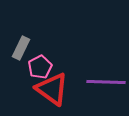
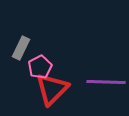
red triangle: rotated 39 degrees clockwise
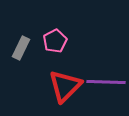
pink pentagon: moved 15 px right, 26 px up
red triangle: moved 13 px right, 3 px up
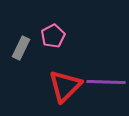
pink pentagon: moved 2 px left, 5 px up
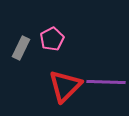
pink pentagon: moved 1 px left, 3 px down
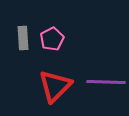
gray rectangle: moved 2 px right, 10 px up; rotated 30 degrees counterclockwise
red triangle: moved 10 px left
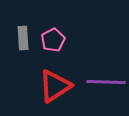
pink pentagon: moved 1 px right, 1 px down
red triangle: rotated 12 degrees clockwise
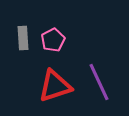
purple line: moved 7 px left; rotated 63 degrees clockwise
red triangle: rotated 15 degrees clockwise
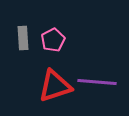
purple line: moved 2 px left; rotated 60 degrees counterclockwise
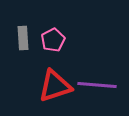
purple line: moved 3 px down
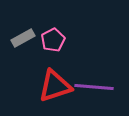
gray rectangle: rotated 65 degrees clockwise
purple line: moved 3 px left, 2 px down
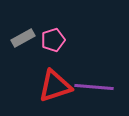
pink pentagon: rotated 10 degrees clockwise
